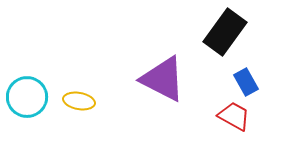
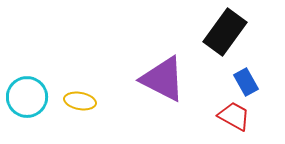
yellow ellipse: moved 1 px right
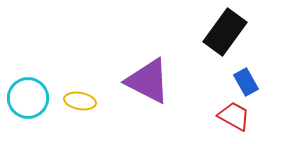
purple triangle: moved 15 px left, 2 px down
cyan circle: moved 1 px right, 1 px down
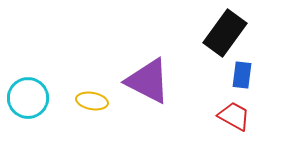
black rectangle: moved 1 px down
blue rectangle: moved 4 px left, 7 px up; rotated 36 degrees clockwise
yellow ellipse: moved 12 px right
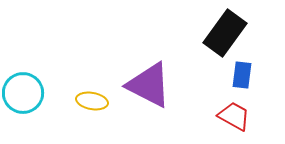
purple triangle: moved 1 px right, 4 px down
cyan circle: moved 5 px left, 5 px up
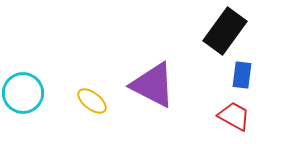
black rectangle: moved 2 px up
purple triangle: moved 4 px right
yellow ellipse: rotated 28 degrees clockwise
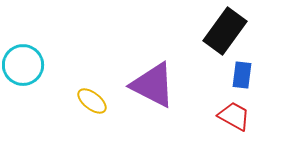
cyan circle: moved 28 px up
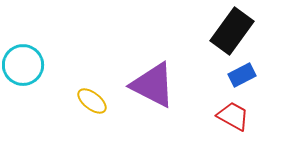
black rectangle: moved 7 px right
blue rectangle: rotated 56 degrees clockwise
red trapezoid: moved 1 px left
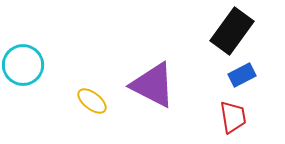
red trapezoid: moved 1 px down; rotated 52 degrees clockwise
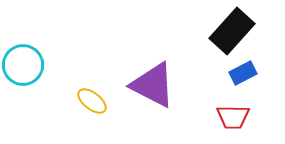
black rectangle: rotated 6 degrees clockwise
blue rectangle: moved 1 px right, 2 px up
red trapezoid: rotated 100 degrees clockwise
